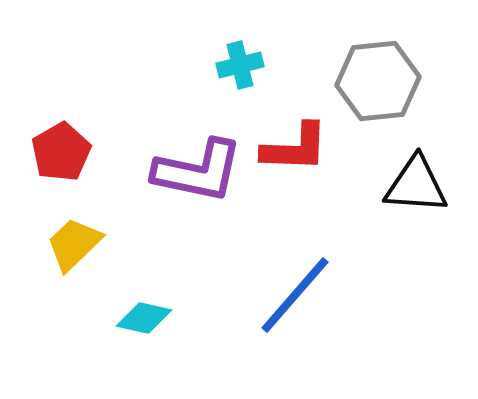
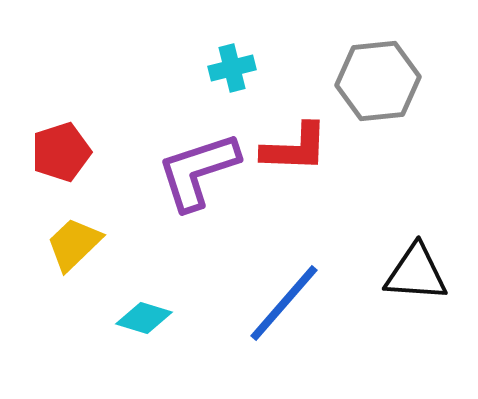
cyan cross: moved 8 px left, 3 px down
red pentagon: rotated 12 degrees clockwise
purple L-shape: rotated 150 degrees clockwise
black triangle: moved 88 px down
blue line: moved 11 px left, 8 px down
cyan diamond: rotated 4 degrees clockwise
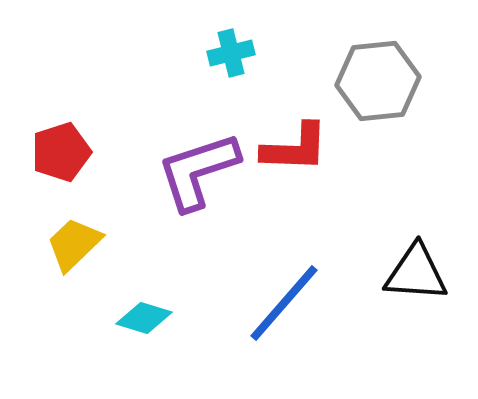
cyan cross: moved 1 px left, 15 px up
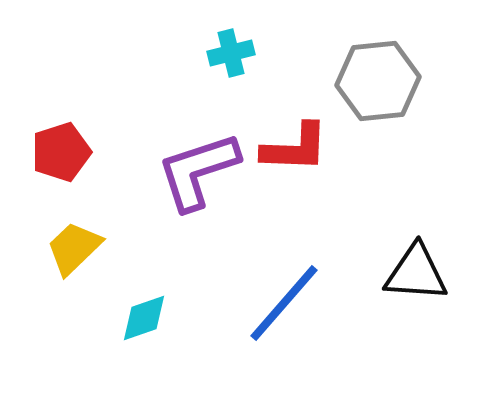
yellow trapezoid: moved 4 px down
cyan diamond: rotated 36 degrees counterclockwise
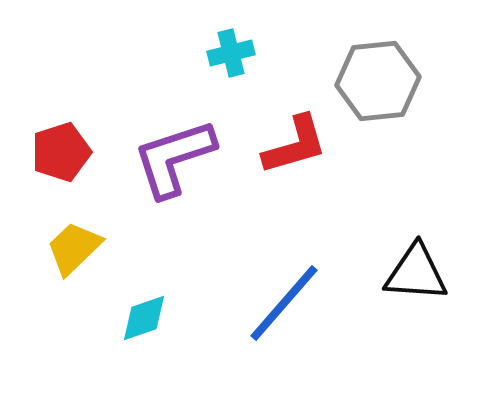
red L-shape: moved 3 px up; rotated 18 degrees counterclockwise
purple L-shape: moved 24 px left, 13 px up
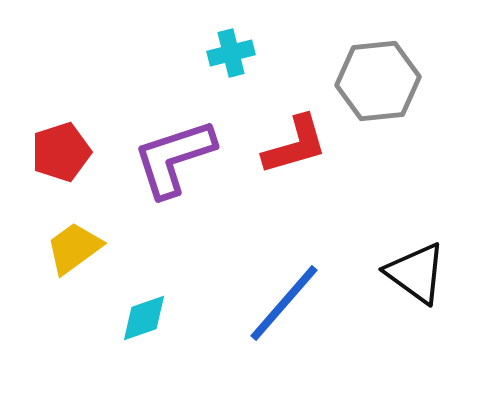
yellow trapezoid: rotated 8 degrees clockwise
black triangle: rotated 32 degrees clockwise
